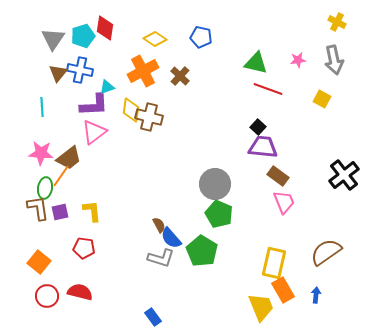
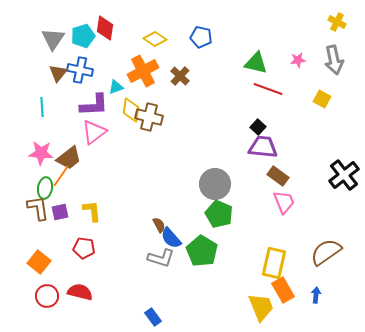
cyan triangle at (107, 87): moved 9 px right
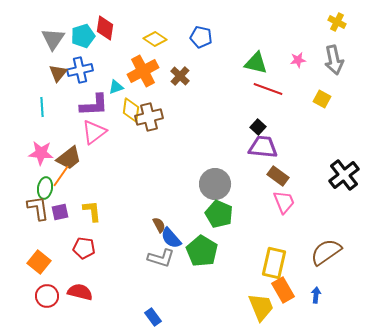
blue cross at (80, 70): rotated 25 degrees counterclockwise
brown cross at (149, 117): rotated 28 degrees counterclockwise
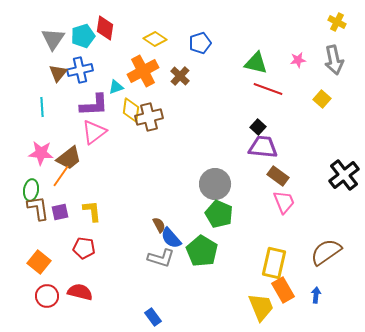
blue pentagon at (201, 37): moved 1 px left, 6 px down; rotated 30 degrees counterclockwise
yellow square at (322, 99): rotated 12 degrees clockwise
green ellipse at (45, 188): moved 14 px left, 2 px down
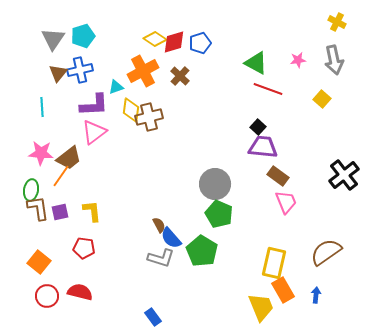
red diamond at (105, 28): moved 69 px right, 14 px down; rotated 65 degrees clockwise
green triangle at (256, 63): rotated 15 degrees clockwise
pink trapezoid at (284, 202): moved 2 px right
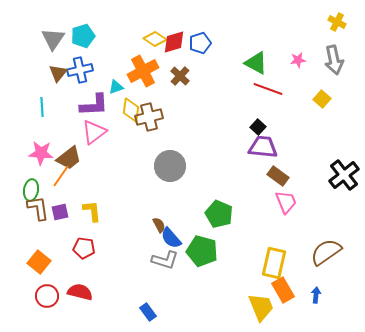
gray circle at (215, 184): moved 45 px left, 18 px up
green pentagon at (202, 251): rotated 16 degrees counterclockwise
gray L-shape at (161, 258): moved 4 px right, 2 px down
blue rectangle at (153, 317): moved 5 px left, 5 px up
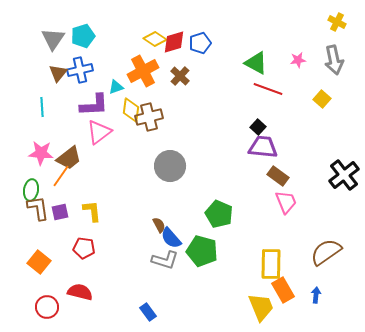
pink triangle at (94, 132): moved 5 px right
yellow rectangle at (274, 263): moved 3 px left, 1 px down; rotated 12 degrees counterclockwise
red circle at (47, 296): moved 11 px down
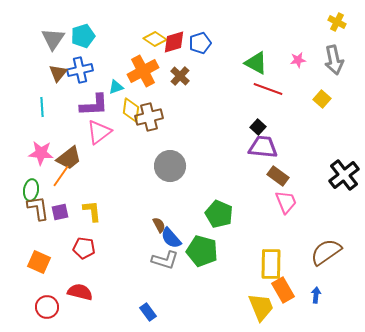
orange square at (39, 262): rotated 15 degrees counterclockwise
